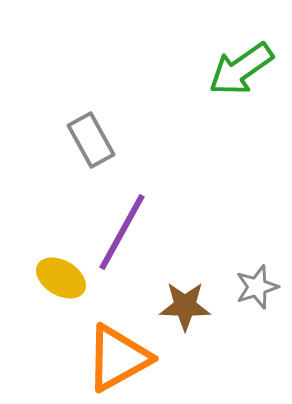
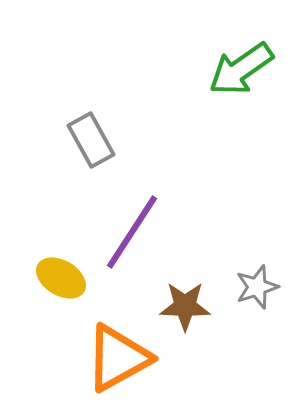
purple line: moved 10 px right; rotated 4 degrees clockwise
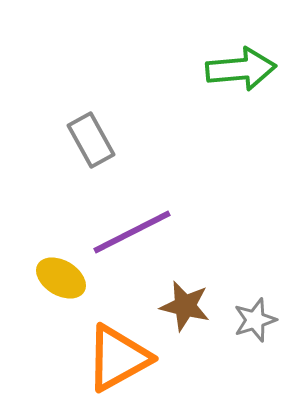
green arrow: rotated 150 degrees counterclockwise
purple line: rotated 30 degrees clockwise
gray star: moved 2 px left, 33 px down
brown star: rotated 12 degrees clockwise
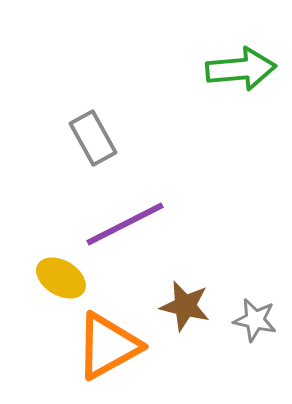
gray rectangle: moved 2 px right, 2 px up
purple line: moved 7 px left, 8 px up
gray star: rotated 30 degrees clockwise
orange triangle: moved 10 px left, 12 px up
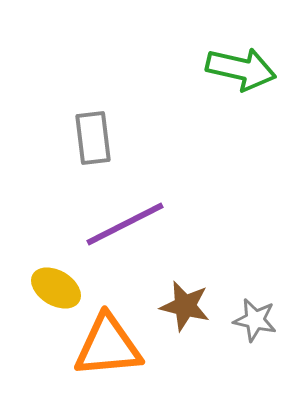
green arrow: rotated 18 degrees clockwise
gray rectangle: rotated 22 degrees clockwise
yellow ellipse: moved 5 px left, 10 px down
orange triangle: rotated 24 degrees clockwise
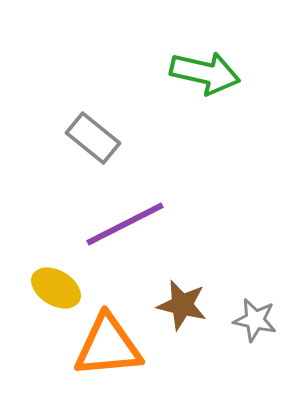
green arrow: moved 36 px left, 4 px down
gray rectangle: rotated 44 degrees counterclockwise
brown star: moved 3 px left, 1 px up
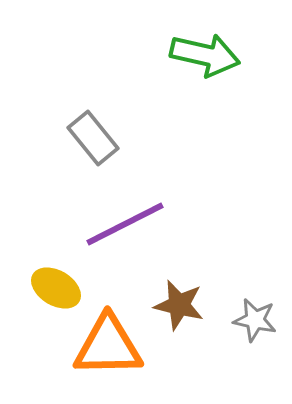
green arrow: moved 18 px up
gray rectangle: rotated 12 degrees clockwise
brown star: moved 3 px left
orange triangle: rotated 4 degrees clockwise
